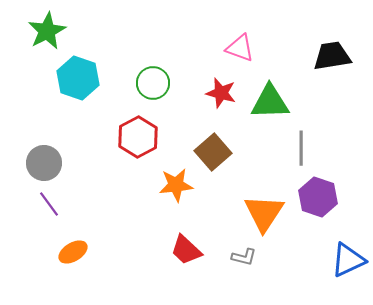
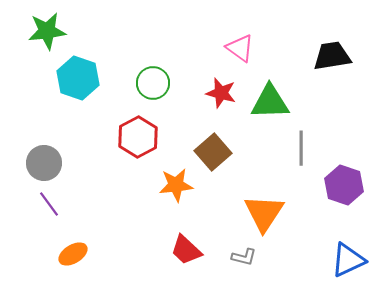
green star: rotated 21 degrees clockwise
pink triangle: rotated 16 degrees clockwise
purple hexagon: moved 26 px right, 12 px up
orange ellipse: moved 2 px down
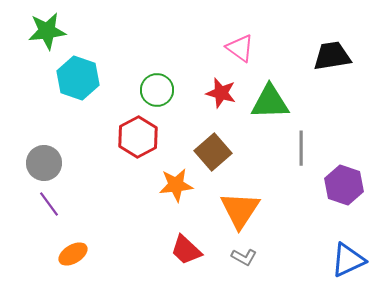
green circle: moved 4 px right, 7 px down
orange triangle: moved 24 px left, 3 px up
gray L-shape: rotated 15 degrees clockwise
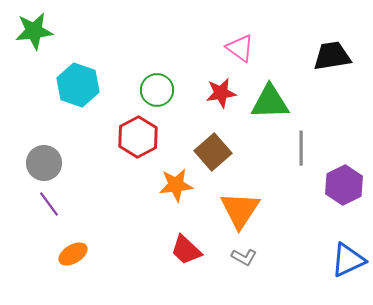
green star: moved 13 px left
cyan hexagon: moved 7 px down
red star: rotated 24 degrees counterclockwise
purple hexagon: rotated 15 degrees clockwise
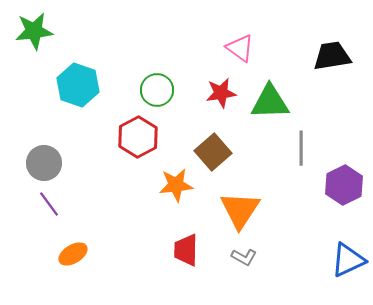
red trapezoid: rotated 48 degrees clockwise
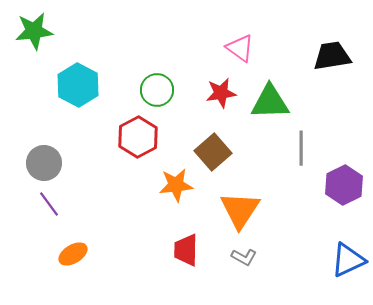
cyan hexagon: rotated 9 degrees clockwise
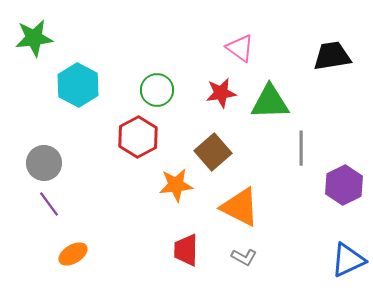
green star: moved 7 px down
orange triangle: moved 3 px up; rotated 36 degrees counterclockwise
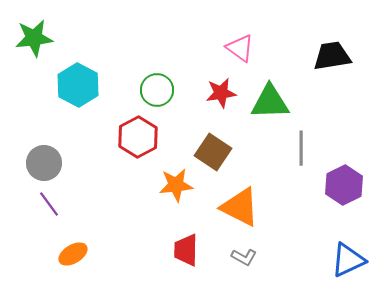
brown square: rotated 15 degrees counterclockwise
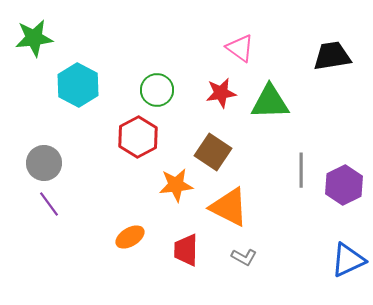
gray line: moved 22 px down
orange triangle: moved 11 px left
orange ellipse: moved 57 px right, 17 px up
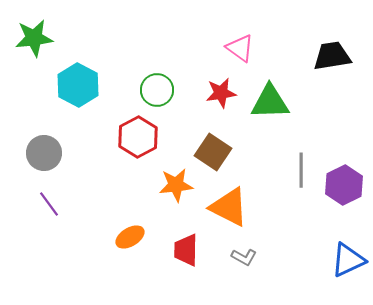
gray circle: moved 10 px up
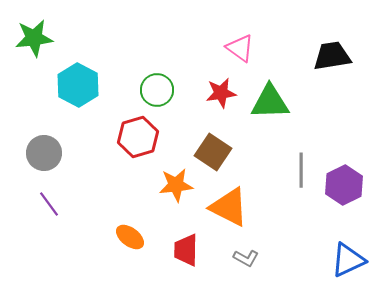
red hexagon: rotated 12 degrees clockwise
orange ellipse: rotated 68 degrees clockwise
gray L-shape: moved 2 px right, 1 px down
